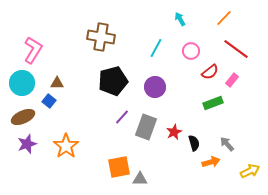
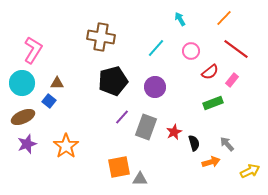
cyan line: rotated 12 degrees clockwise
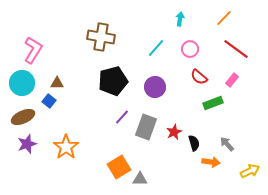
cyan arrow: rotated 40 degrees clockwise
pink circle: moved 1 px left, 2 px up
red semicircle: moved 11 px left, 5 px down; rotated 78 degrees clockwise
orange star: moved 1 px down
orange arrow: rotated 24 degrees clockwise
orange square: rotated 20 degrees counterclockwise
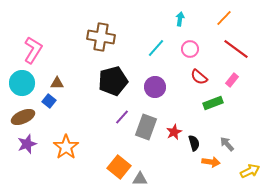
orange square: rotated 20 degrees counterclockwise
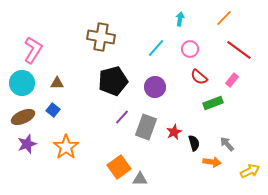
red line: moved 3 px right, 1 px down
blue square: moved 4 px right, 9 px down
orange arrow: moved 1 px right
orange square: rotated 15 degrees clockwise
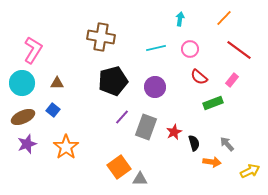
cyan line: rotated 36 degrees clockwise
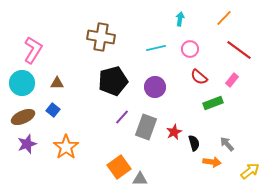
yellow arrow: rotated 12 degrees counterclockwise
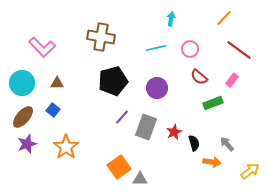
cyan arrow: moved 9 px left
pink L-shape: moved 9 px right, 3 px up; rotated 104 degrees clockwise
purple circle: moved 2 px right, 1 px down
brown ellipse: rotated 25 degrees counterclockwise
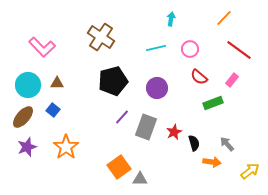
brown cross: rotated 24 degrees clockwise
cyan circle: moved 6 px right, 2 px down
purple star: moved 3 px down
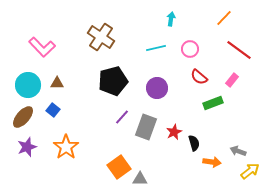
gray arrow: moved 11 px right, 7 px down; rotated 28 degrees counterclockwise
